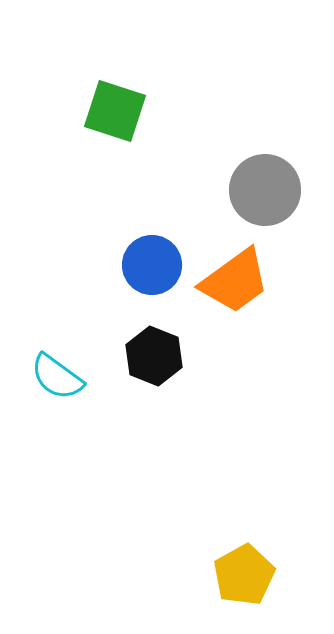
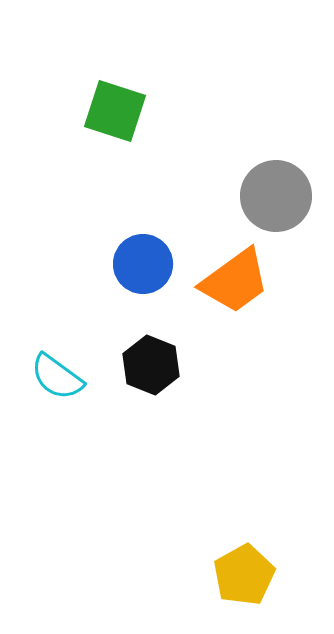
gray circle: moved 11 px right, 6 px down
blue circle: moved 9 px left, 1 px up
black hexagon: moved 3 px left, 9 px down
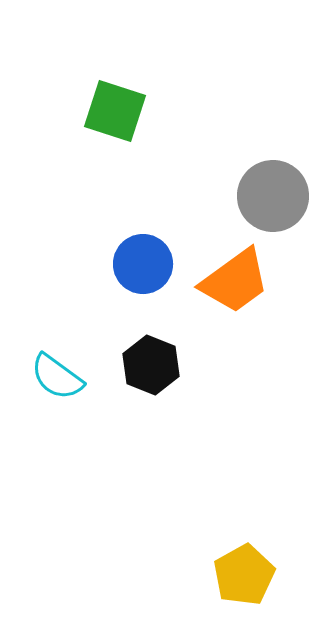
gray circle: moved 3 px left
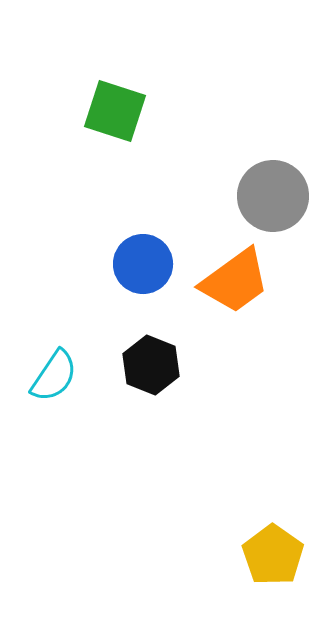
cyan semicircle: moved 3 px left, 1 px up; rotated 92 degrees counterclockwise
yellow pentagon: moved 29 px right, 20 px up; rotated 8 degrees counterclockwise
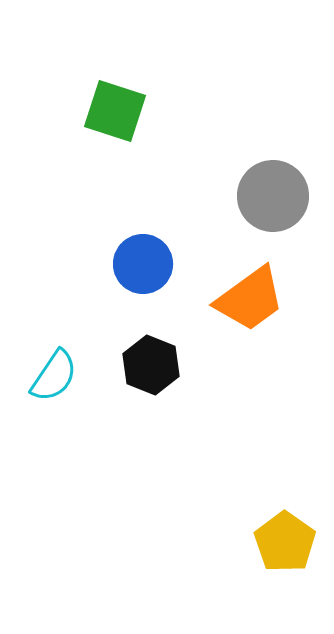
orange trapezoid: moved 15 px right, 18 px down
yellow pentagon: moved 12 px right, 13 px up
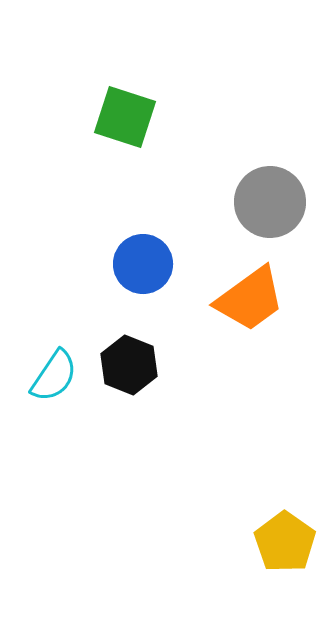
green square: moved 10 px right, 6 px down
gray circle: moved 3 px left, 6 px down
black hexagon: moved 22 px left
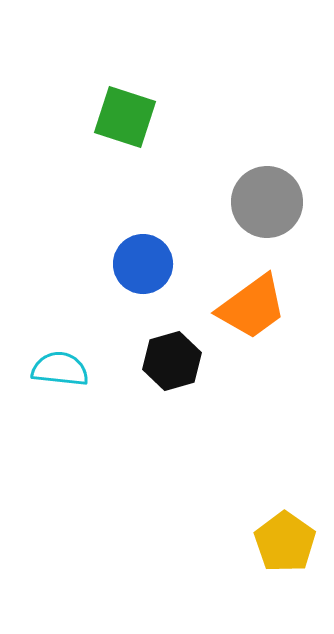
gray circle: moved 3 px left
orange trapezoid: moved 2 px right, 8 px down
black hexagon: moved 43 px right, 4 px up; rotated 22 degrees clockwise
cyan semicircle: moved 6 px right, 7 px up; rotated 118 degrees counterclockwise
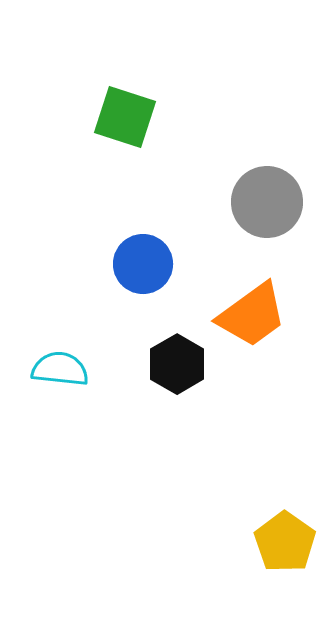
orange trapezoid: moved 8 px down
black hexagon: moved 5 px right, 3 px down; rotated 14 degrees counterclockwise
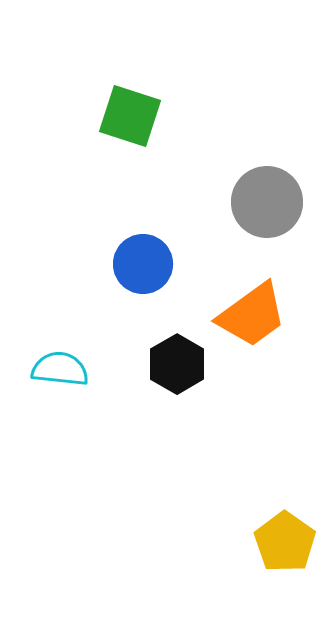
green square: moved 5 px right, 1 px up
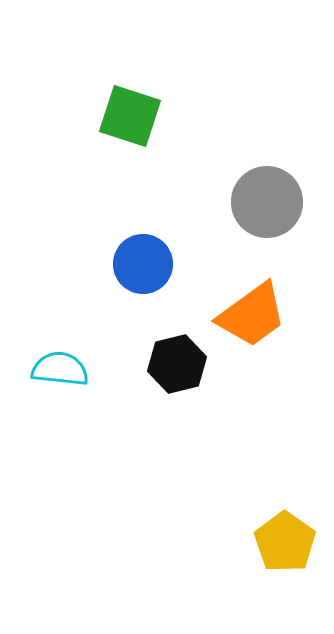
black hexagon: rotated 16 degrees clockwise
